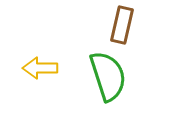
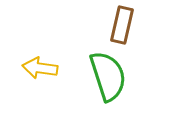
yellow arrow: rotated 8 degrees clockwise
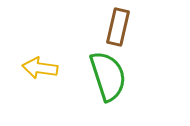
brown rectangle: moved 4 px left, 2 px down
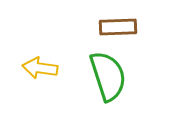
brown rectangle: rotated 75 degrees clockwise
